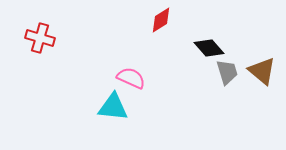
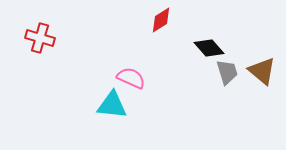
cyan triangle: moved 1 px left, 2 px up
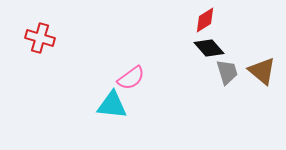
red diamond: moved 44 px right
pink semicircle: rotated 120 degrees clockwise
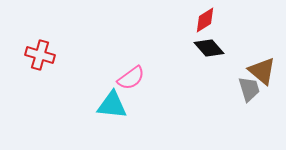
red cross: moved 17 px down
gray trapezoid: moved 22 px right, 17 px down
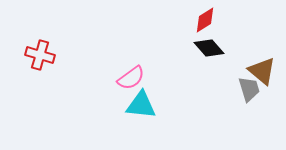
cyan triangle: moved 29 px right
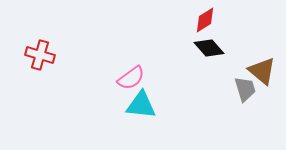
gray trapezoid: moved 4 px left
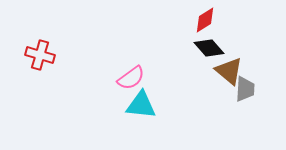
brown triangle: moved 33 px left
gray trapezoid: rotated 20 degrees clockwise
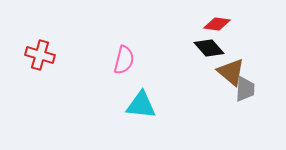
red diamond: moved 12 px right, 4 px down; rotated 40 degrees clockwise
brown triangle: moved 2 px right, 1 px down
pink semicircle: moved 7 px left, 18 px up; rotated 40 degrees counterclockwise
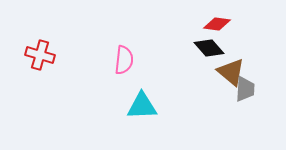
pink semicircle: rotated 8 degrees counterclockwise
cyan triangle: moved 1 px right, 1 px down; rotated 8 degrees counterclockwise
